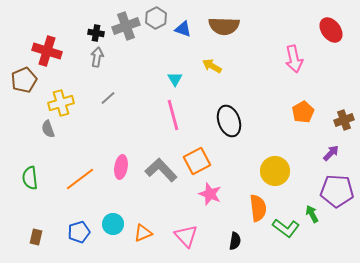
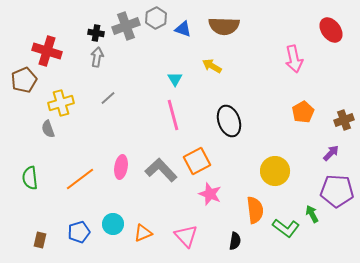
orange semicircle: moved 3 px left, 2 px down
brown rectangle: moved 4 px right, 3 px down
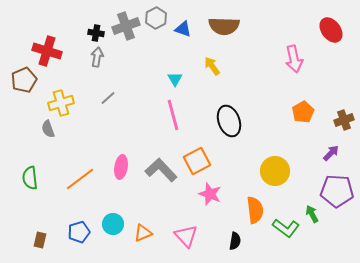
yellow arrow: rotated 24 degrees clockwise
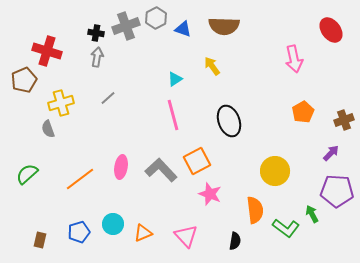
cyan triangle: rotated 28 degrees clockwise
green semicircle: moved 3 px left, 4 px up; rotated 55 degrees clockwise
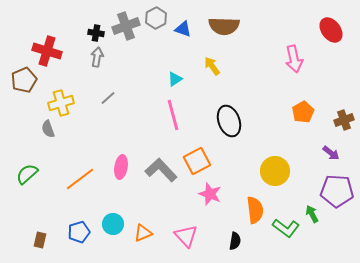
purple arrow: rotated 84 degrees clockwise
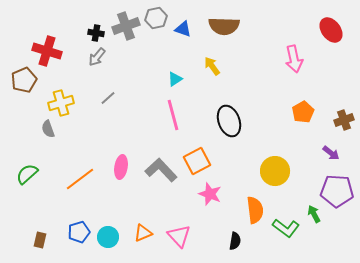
gray hexagon: rotated 15 degrees clockwise
gray arrow: rotated 150 degrees counterclockwise
green arrow: moved 2 px right
cyan circle: moved 5 px left, 13 px down
pink triangle: moved 7 px left
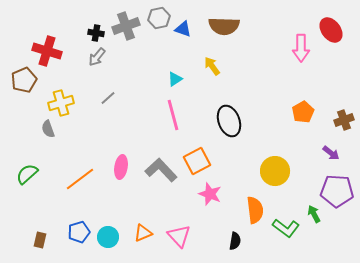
gray hexagon: moved 3 px right
pink arrow: moved 7 px right, 11 px up; rotated 12 degrees clockwise
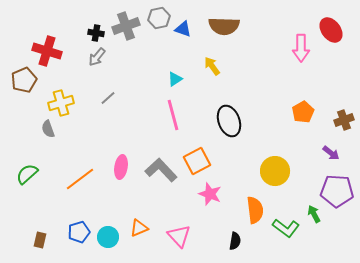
orange triangle: moved 4 px left, 5 px up
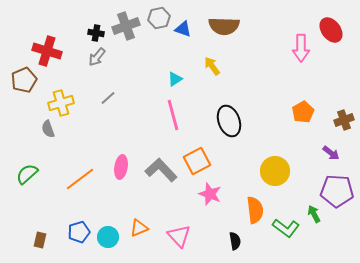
black semicircle: rotated 18 degrees counterclockwise
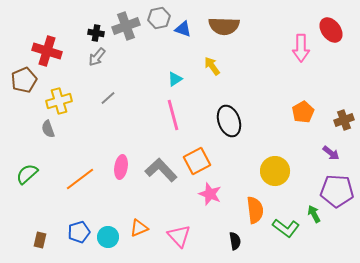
yellow cross: moved 2 px left, 2 px up
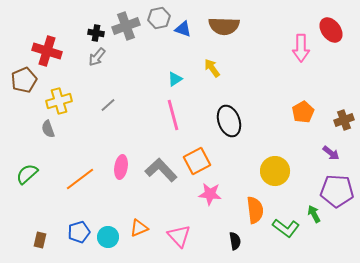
yellow arrow: moved 2 px down
gray line: moved 7 px down
pink star: rotated 15 degrees counterclockwise
